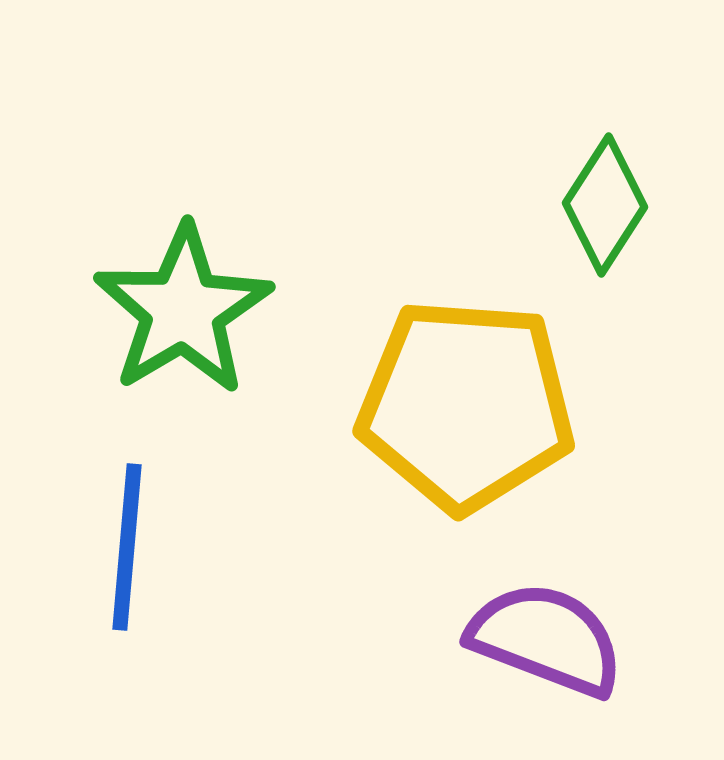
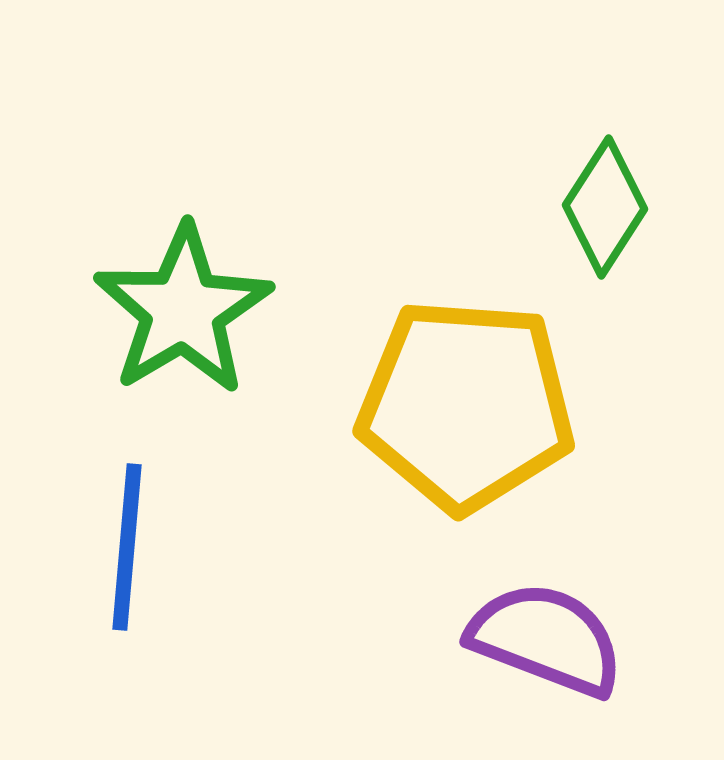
green diamond: moved 2 px down
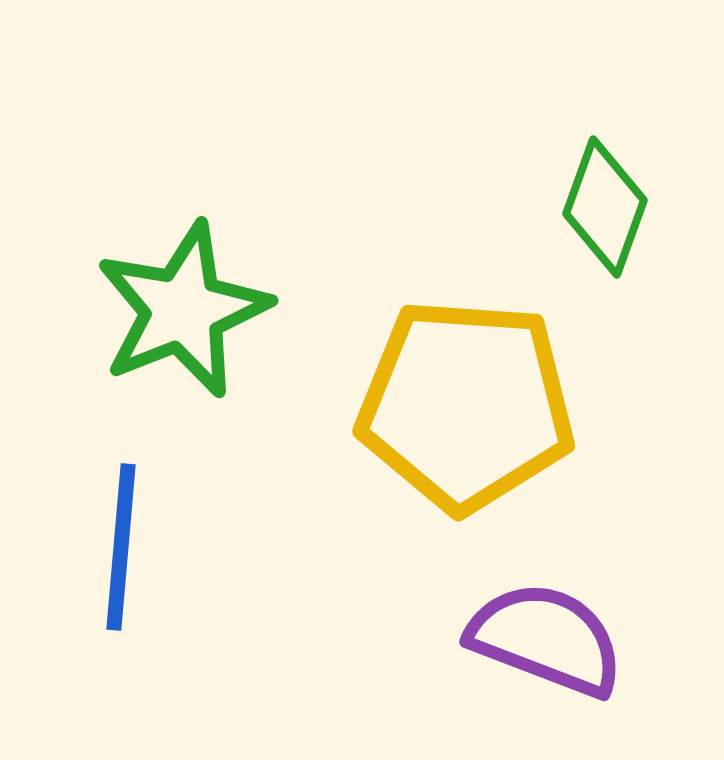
green diamond: rotated 13 degrees counterclockwise
green star: rotated 9 degrees clockwise
blue line: moved 6 px left
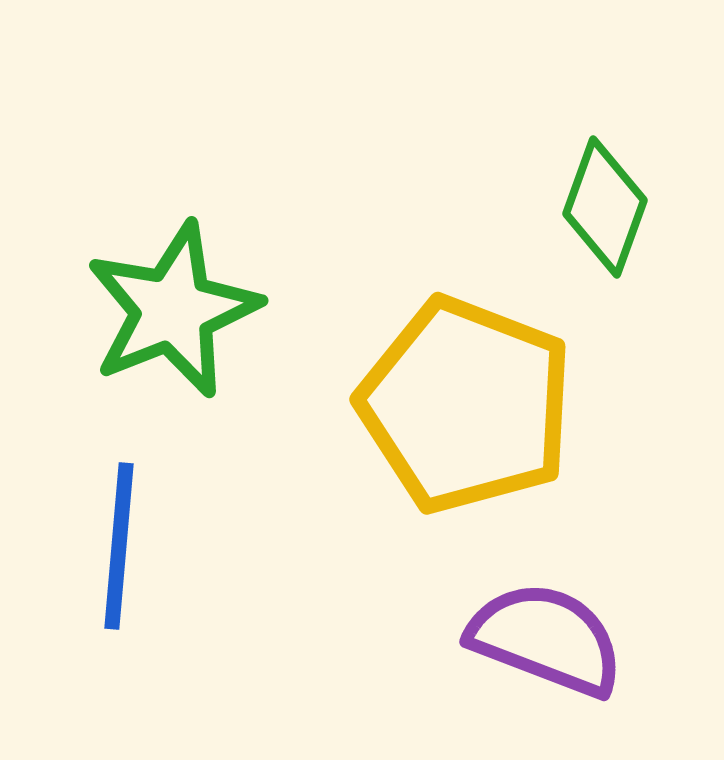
green star: moved 10 px left
yellow pentagon: rotated 17 degrees clockwise
blue line: moved 2 px left, 1 px up
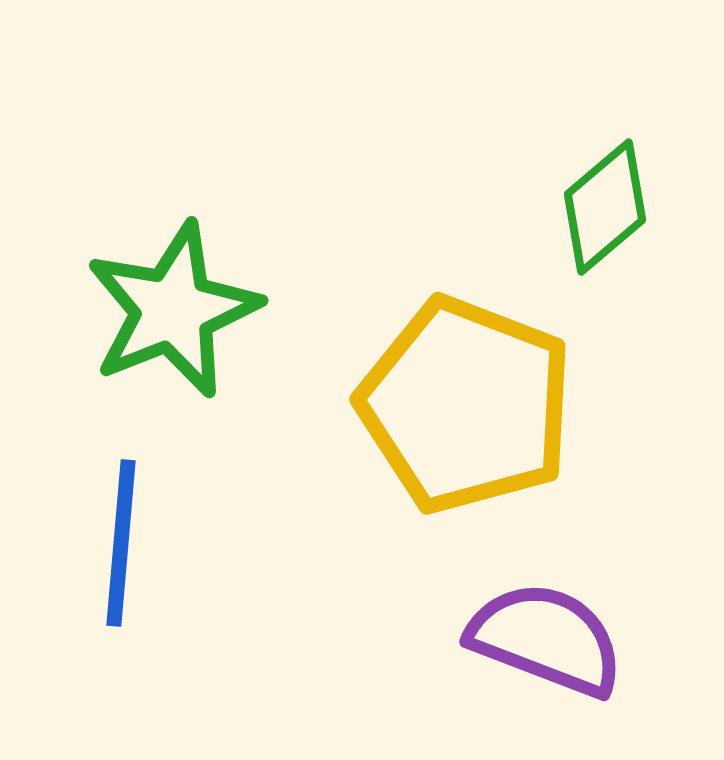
green diamond: rotated 30 degrees clockwise
blue line: moved 2 px right, 3 px up
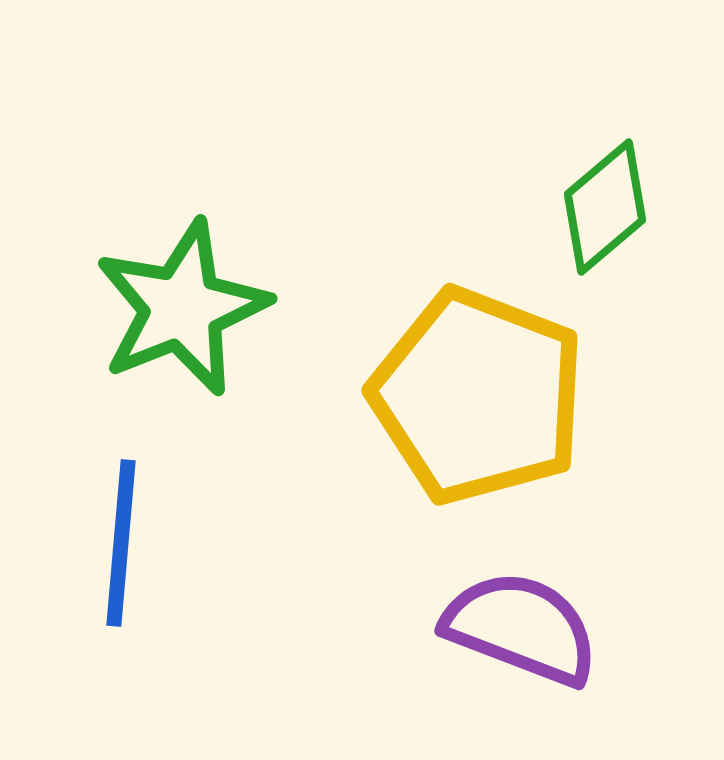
green star: moved 9 px right, 2 px up
yellow pentagon: moved 12 px right, 9 px up
purple semicircle: moved 25 px left, 11 px up
